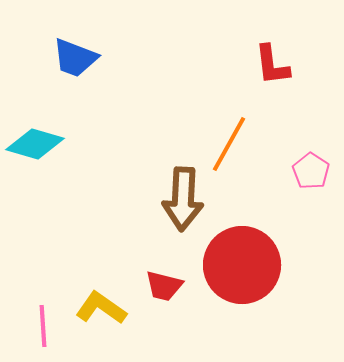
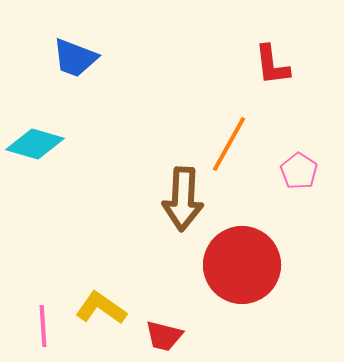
pink pentagon: moved 12 px left
red trapezoid: moved 50 px down
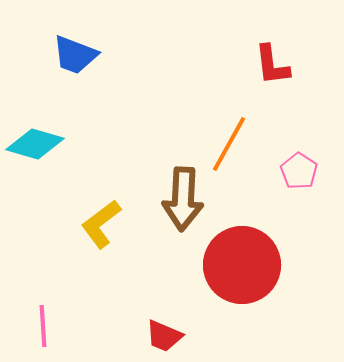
blue trapezoid: moved 3 px up
yellow L-shape: moved 84 px up; rotated 72 degrees counterclockwise
red trapezoid: rotated 9 degrees clockwise
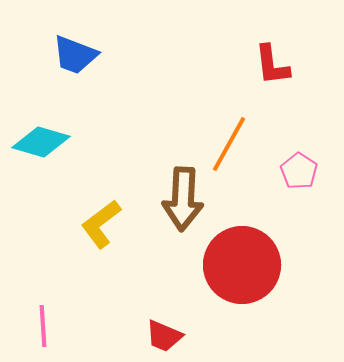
cyan diamond: moved 6 px right, 2 px up
